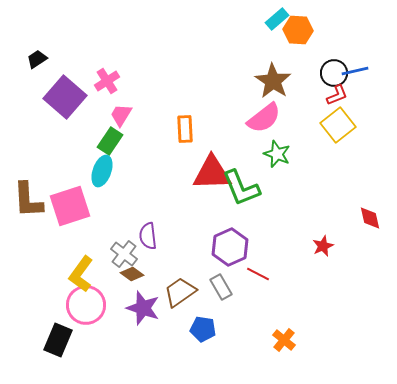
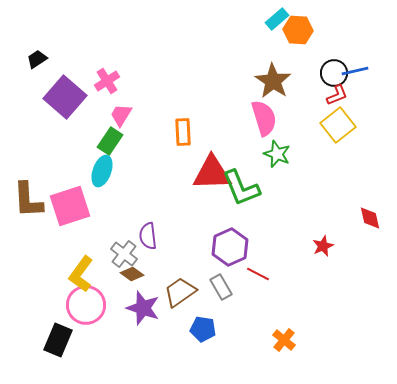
pink semicircle: rotated 69 degrees counterclockwise
orange rectangle: moved 2 px left, 3 px down
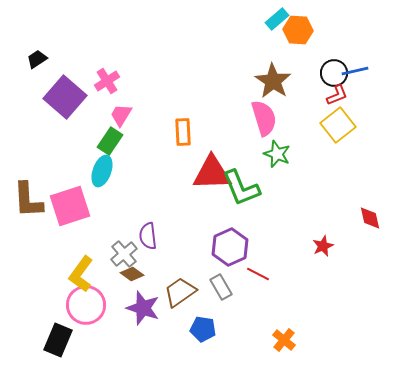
gray cross: rotated 12 degrees clockwise
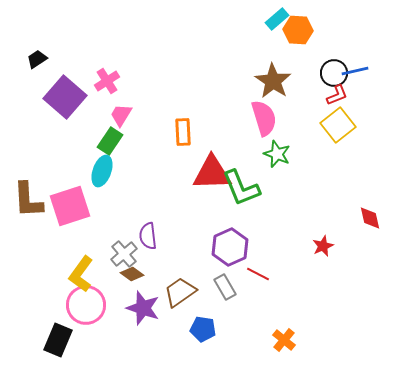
gray rectangle: moved 4 px right
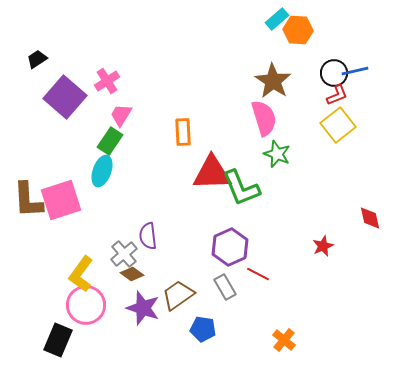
pink square: moved 9 px left, 6 px up
brown trapezoid: moved 2 px left, 3 px down
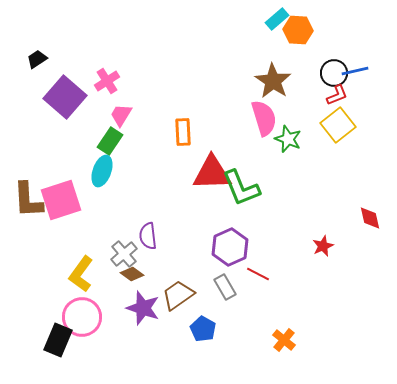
green star: moved 11 px right, 15 px up
pink circle: moved 4 px left, 12 px down
blue pentagon: rotated 20 degrees clockwise
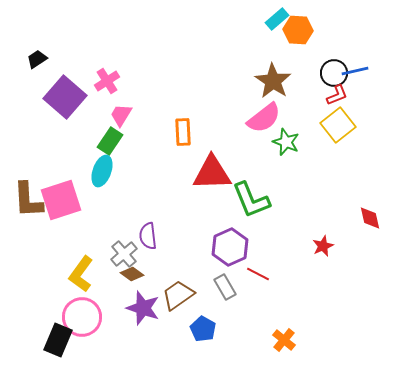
pink semicircle: rotated 69 degrees clockwise
green star: moved 2 px left, 3 px down
green L-shape: moved 10 px right, 12 px down
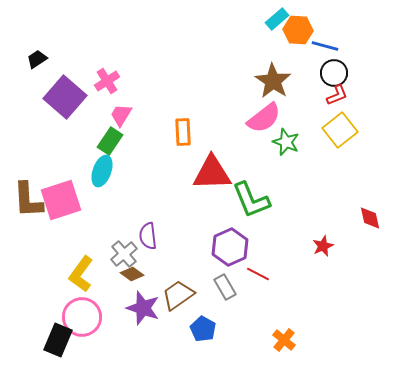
blue line: moved 30 px left, 25 px up; rotated 28 degrees clockwise
yellow square: moved 2 px right, 5 px down
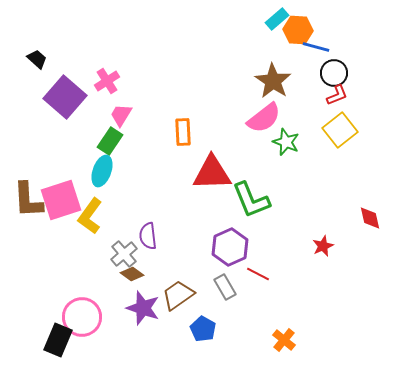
blue line: moved 9 px left, 1 px down
black trapezoid: rotated 75 degrees clockwise
yellow L-shape: moved 9 px right, 58 px up
